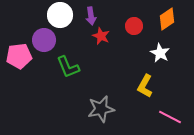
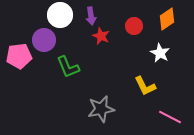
yellow L-shape: rotated 55 degrees counterclockwise
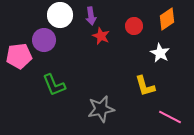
green L-shape: moved 14 px left, 18 px down
yellow L-shape: rotated 10 degrees clockwise
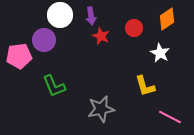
red circle: moved 2 px down
green L-shape: moved 1 px down
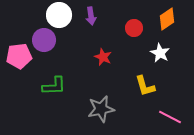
white circle: moved 1 px left
red star: moved 2 px right, 21 px down
green L-shape: rotated 70 degrees counterclockwise
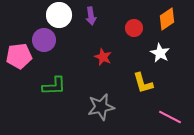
yellow L-shape: moved 2 px left, 3 px up
gray star: moved 2 px up
